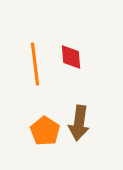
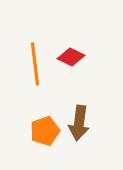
red diamond: rotated 60 degrees counterclockwise
orange pentagon: rotated 20 degrees clockwise
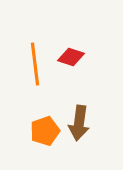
red diamond: rotated 8 degrees counterclockwise
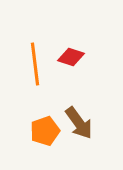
brown arrow: rotated 44 degrees counterclockwise
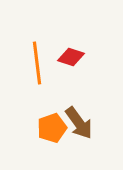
orange line: moved 2 px right, 1 px up
orange pentagon: moved 7 px right, 3 px up
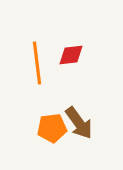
red diamond: moved 2 px up; rotated 24 degrees counterclockwise
orange pentagon: rotated 12 degrees clockwise
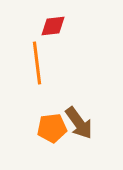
red diamond: moved 18 px left, 29 px up
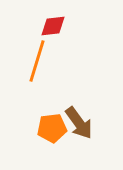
orange line: moved 2 px up; rotated 24 degrees clockwise
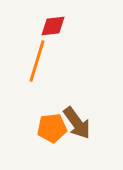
brown arrow: moved 2 px left
